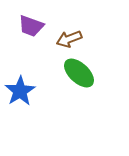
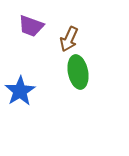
brown arrow: rotated 45 degrees counterclockwise
green ellipse: moved 1 px left, 1 px up; rotated 36 degrees clockwise
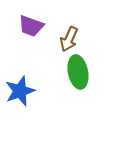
blue star: rotated 12 degrees clockwise
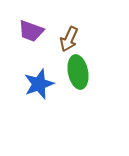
purple trapezoid: moved 5 px down
blue star: moved 19 px right, 7 px up
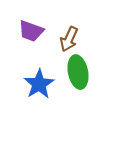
blue star: rotated 12 degrees counterclockwise
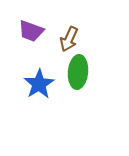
green ellipse: rotated 16 degrees clockwise
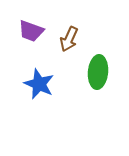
green ellipse: moved 20 px right
blue star: rotated 16 degrees counterclockwise
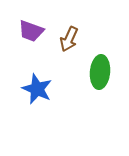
green ellipse: moved 2 px right
blue star: moved 2 px left, 5 px down
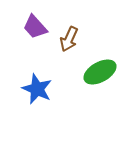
purple trapezoid: moved 4 px right, 4 px up; rotated 28 degrees clockwise
green ellipse: rotated 56 degrees clockwise
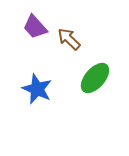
brown arrow: rotated 110 degrees clockwise
green ellipse: moved 5 px left, 6 px down; rotated 20 degrees counterclockwise
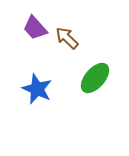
purple trapezoid: moved 1 px down
brown arrow: moved 2 px left, 1 px up
